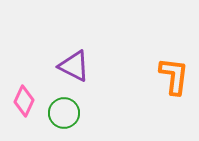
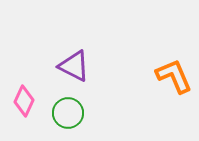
orange L-shape: rotated 30 degrees counterclockwise
green circle: moved 4 px right
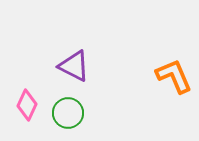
pink diamond: moved 3 px right, 4 px down
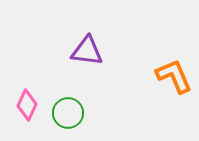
purple triangle: moved 13 px right, 15 px up; rotated 20 degrees counterclockwise
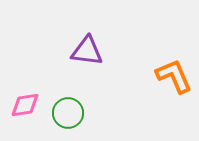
pink diamond: moved 2 px left; rotated 56 degrees clockwise
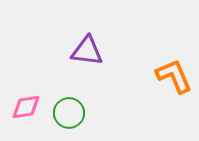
pink diamond: moved 1 px right, 2 px down
green circle: moved 1 px right
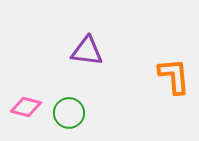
orange L-shape: rotated 18 degrees clockwise
pink diamond: rotated 24 degrees clockwise
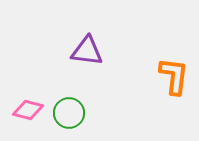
orange L-shape: rotated 12 degrees clockwise
pink diamond: moved 2 px right, 3 px down
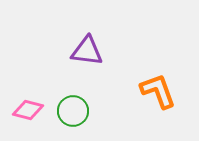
orange L-shape: moved 16 px left, 15 px down; rotated 27 degrees counterclockwise
green circle: moved 4 px right, 2 px up
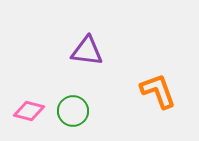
pink diamond: moved 1 px right, 1 px down
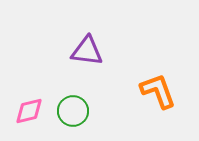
pink diamond: rotated 28 degrees counterclockwise
